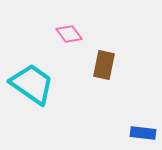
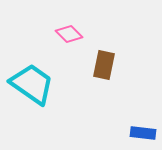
pink diamond: rotated 8 degrees counterclockwise
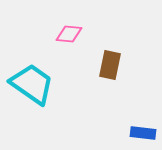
pink diamond: rotated 40 degrees counterclockwise
brown rectangle: moved 6 px right
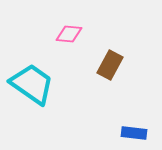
brown rectangle: rotated 16 degrees clockwise
blue rectangle: moved 9 px left
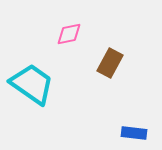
pink diamond: rotated 16 degrees counterclockwise
brown rectangle: moved 2 px up
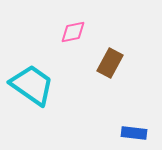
pink diamond: moved 4 px right, 2 px up
cyan trapezoid: moved 1 px down
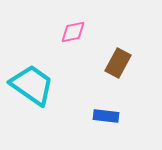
brown rectangle: moved 8 px right
blue rectangle: moved 28 px left, 17 px up
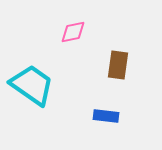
brown rectangle: moved 2 px down; rotated 20 degrees counterclockwise
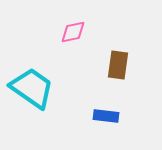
cyan trapezoid: moved 3 px down
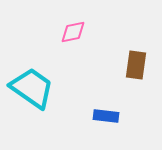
brown rectangle: moved 18 px right
